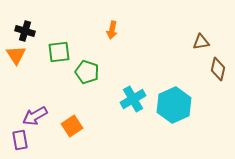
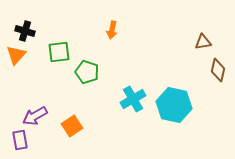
brown triangle: moved 2 px right
orange triangle: rotated 15 degrees clockwise
brown diamond: moved 1 px down
cyan hexagon: rotated 24 degrees counterclockwise
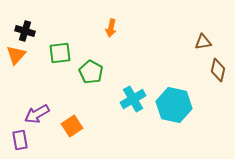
orange arrow: moved 1 px left, 2 px up
green square: moved 1 px right, 1 px down
green pentagon: moved 4 px right; rotated 10 degrees clockwise
purple arrow: moved 2 px right, 2 px up
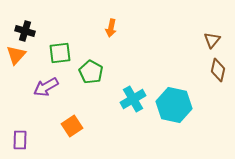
brown triangle: moved 9 px right, 2 px up; rotated 42 degrees counterclockwise
purple arrow: moved 9 px right, 27 px up
purple rectangle: rotated 12 degrees clockwise
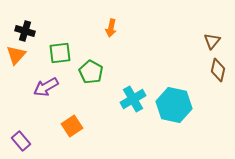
brown triangle: moved 1 px down
purple rectangle: moved 1 px right, 1 px down; rotated 42 degrees counterclockwise
